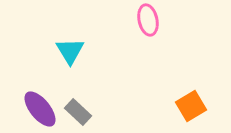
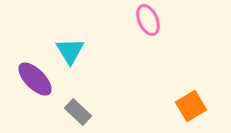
pink ellipse: rotated 12 degrees counterclockwise
purple ellipse: moved 5 px left, 30 px up; rotated 6 degrees counterclockwise
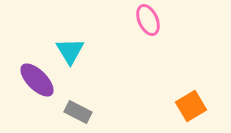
purple ellipse: moved 2 px right, 1 px down
gray rectangle: rotated 16 degrees counterclockwise
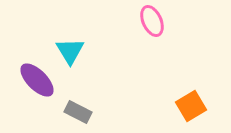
pink ellipse: moved 4 px right, 1 px down
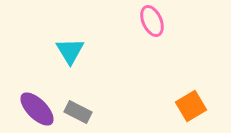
purple ellipse: moved 29 px down
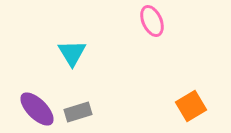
cyan triangle: moved 2 px right, 2 px down
gray rectangle: rotated 44 degrees counterclockwise
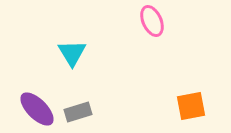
orange square: rotated 20 degrees clockwise
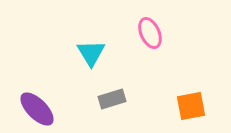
pink ellipse: moved 2 px left, 12 px down
cyan triangle: moved 19 px right
gray rectangle: moved 34 px right, 13 px up
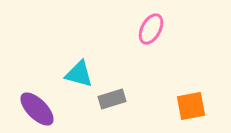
pink ellipse: moved 1 px right, 4 px up; rotated 52 degrees clockwise
cyan triangle: moved 12 px left, 21 px down; rotated 44 degrees counterclockwise
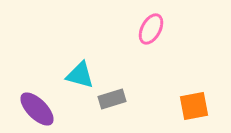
cyan triangle: moved 1 px right, 1 px down
orange square: moved 3 px right
